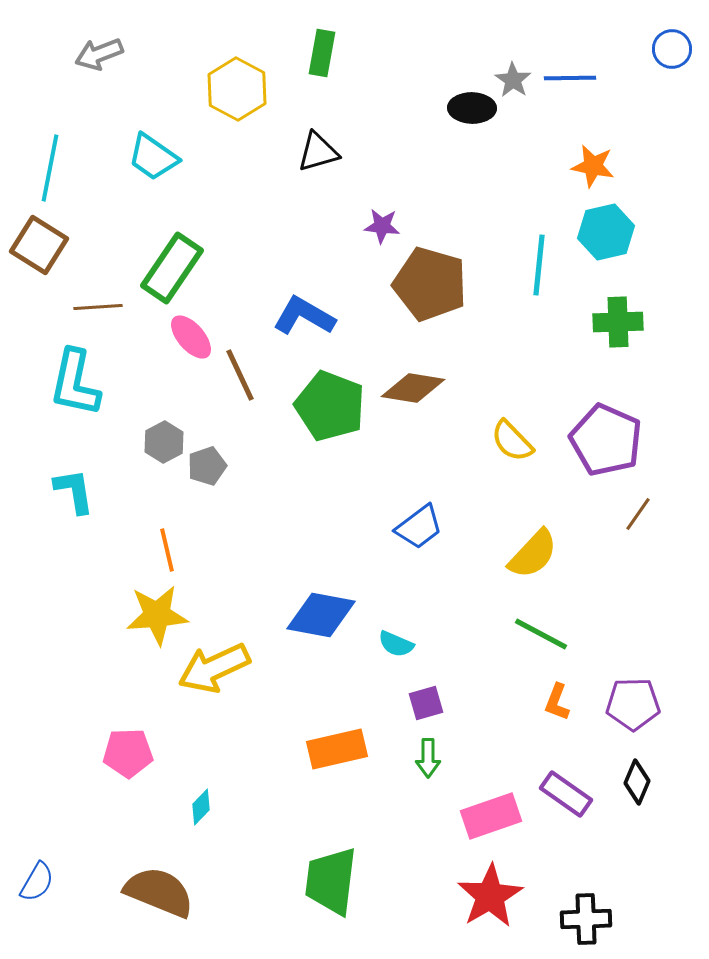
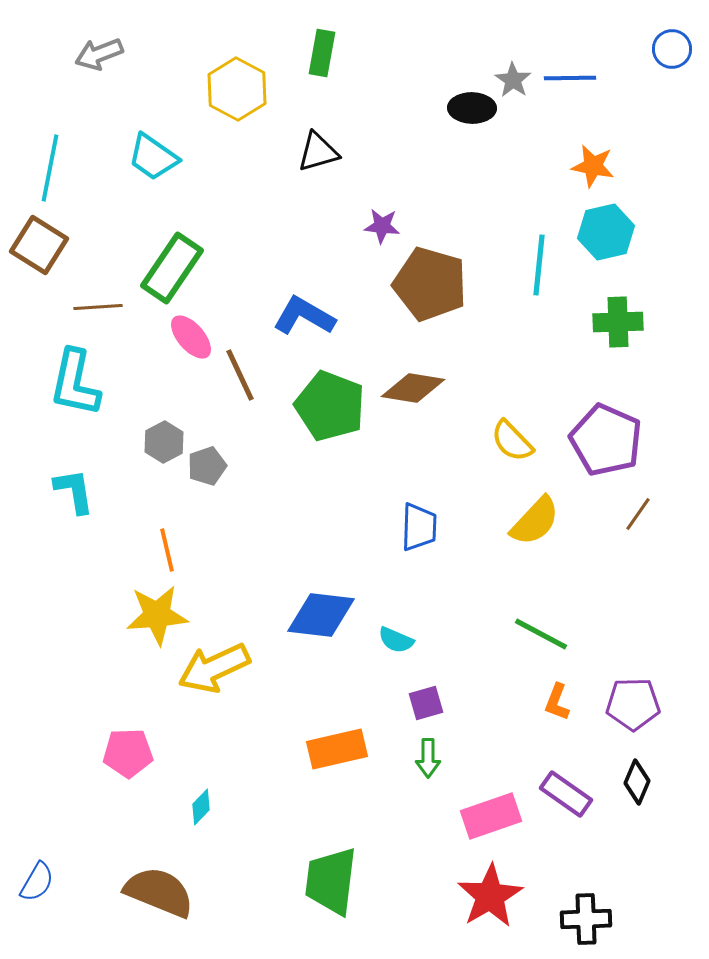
blue trapezoid at (419, 527): rotated 51 degrees counterclockwise
yellow semicircle at (533, 554): moved 2 px right, 33 px up
blue diamond at (321, 615): rotated 4 degrees counterclockwise
cyan semicircle at (396, 644): moved 4 px up
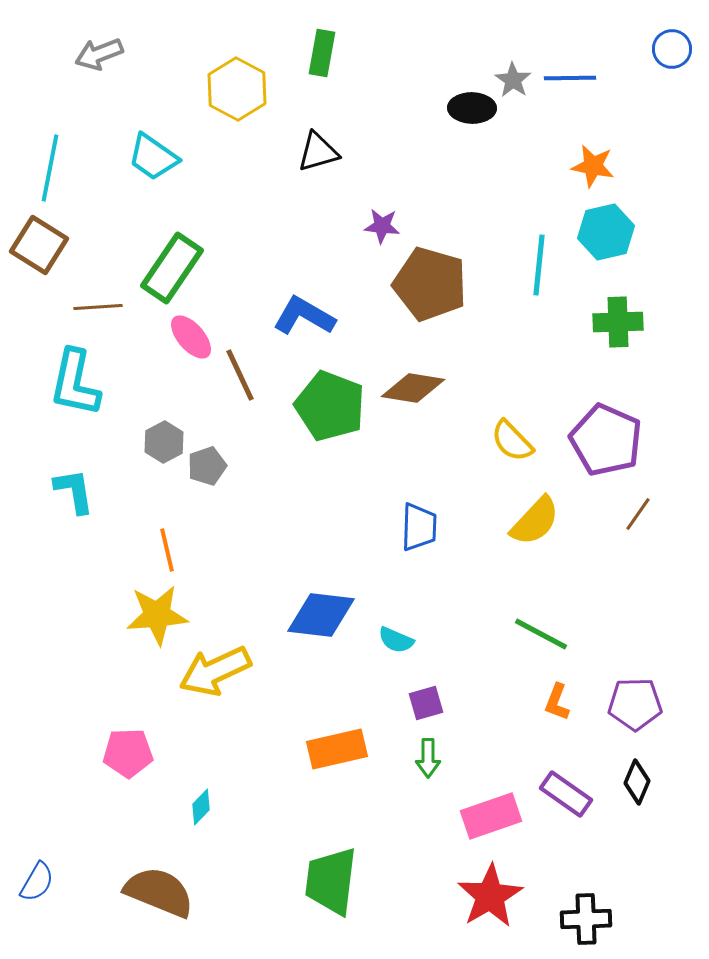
yellow arrow at (214, 668): moved 1 px right, 3 px down
purple pentagon at (633, 704): moved 2 px right
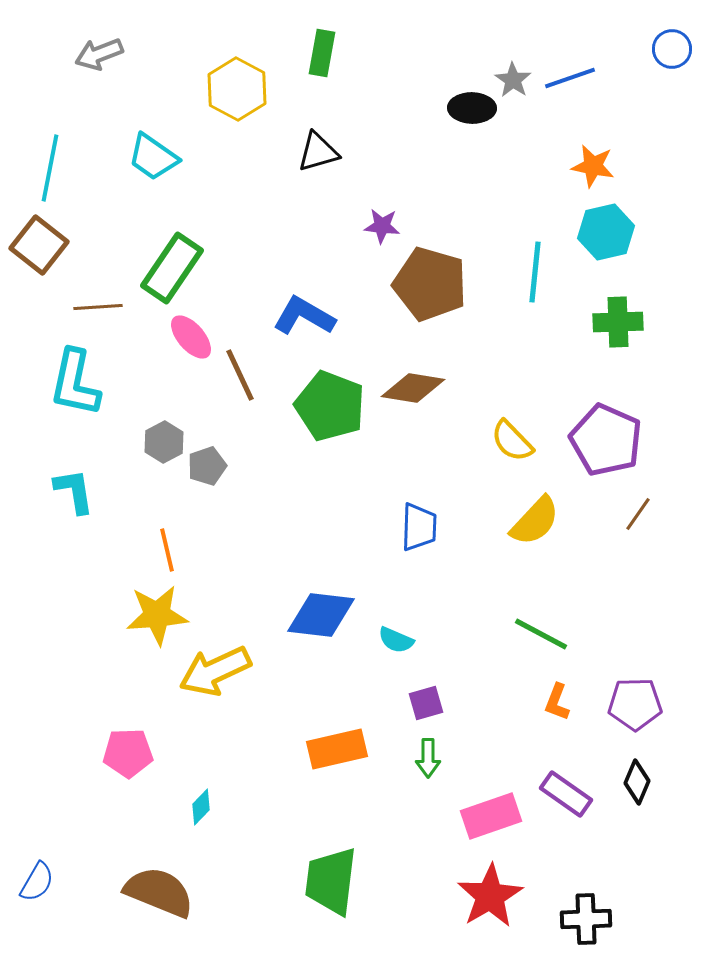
blue line at (570, 78): rotated 18 degrees counterclockwise
brown square at (39, 245): rotated 6 degrees clockwise
cyan line at (539, 265): moved 4 px left, 7 px down
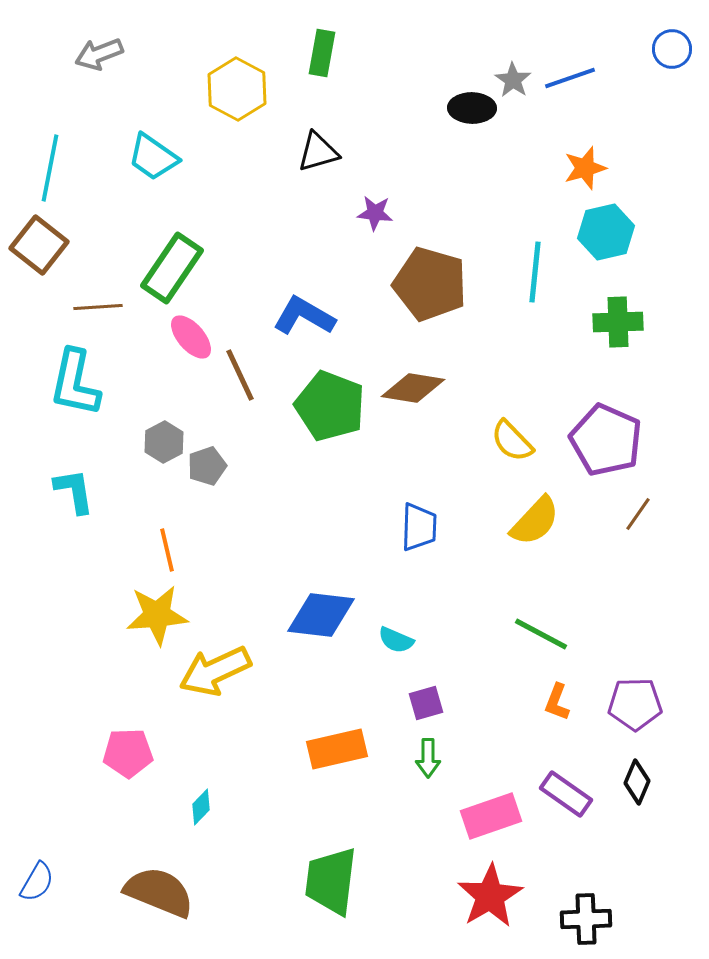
orange star at (593, 166): moved 8 px left, 2 px down; rotated 27 degrees counterclockwise
purple star at (382, 226): moved 7 px left, 13 px up
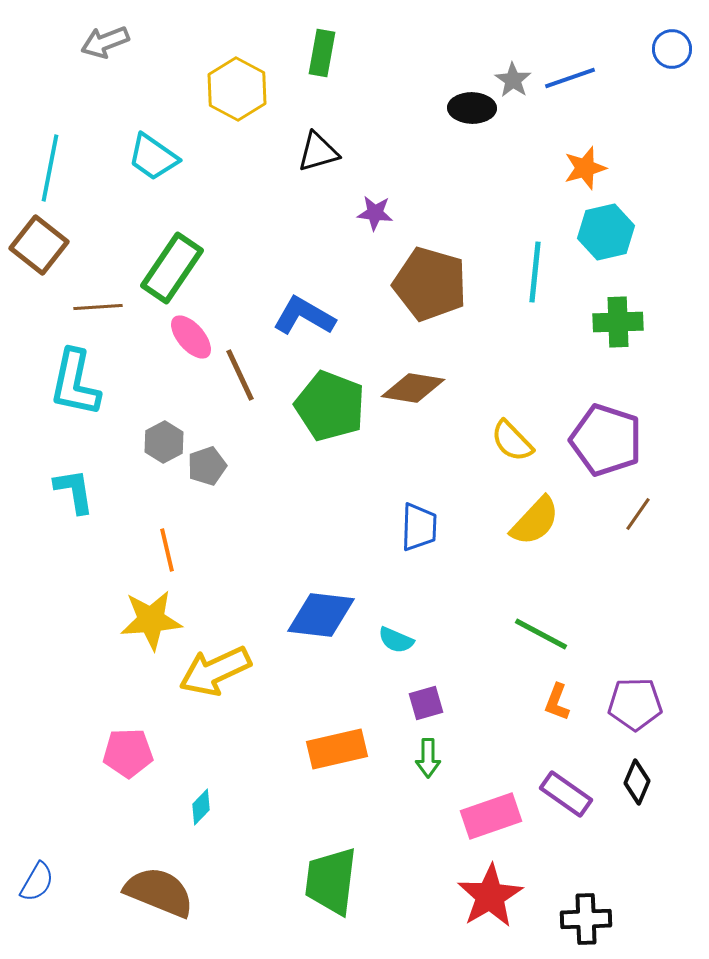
gray arrow at (99, 54): moved 6 px right, 12 px up
purple pentagon at (606, 440): rotated 6 degrees counterclockwise
yellow star at (157, 615): moved 6 px left, 5 px down
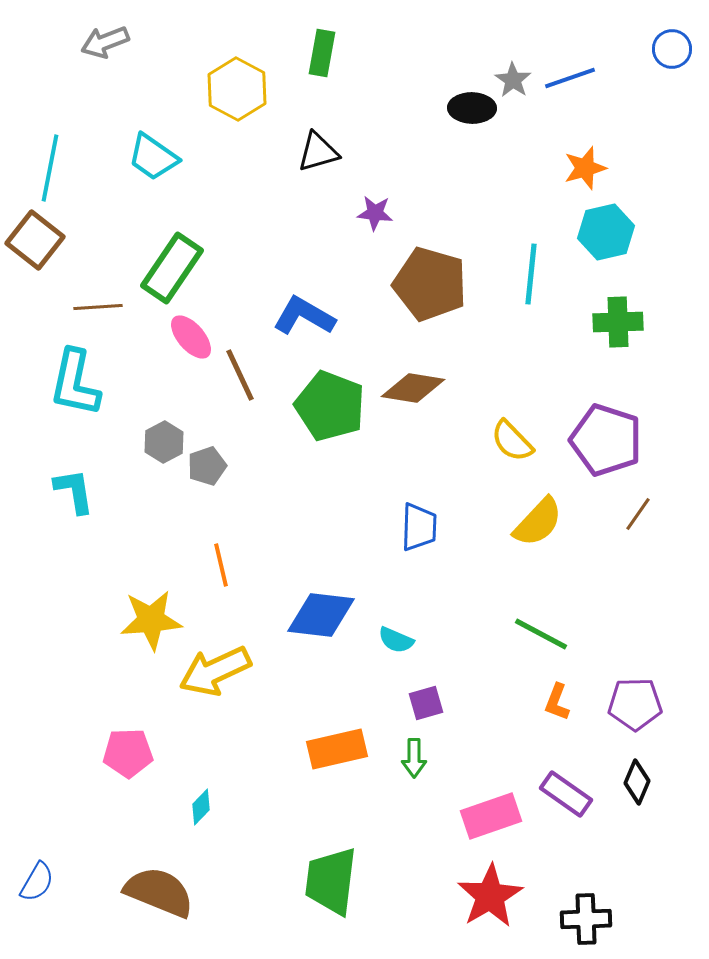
brown square at (39, 245): moved 4 px left, 5 px up
cyan line at (535, 272): moved 4 px left, 2 px down
yellow semicircle at (535, 521): moved 3 px right, 1 px down
orange line at (167, 550): moved 54 px right, 15 px down
green arrow at (428, 758): moved 14 px left
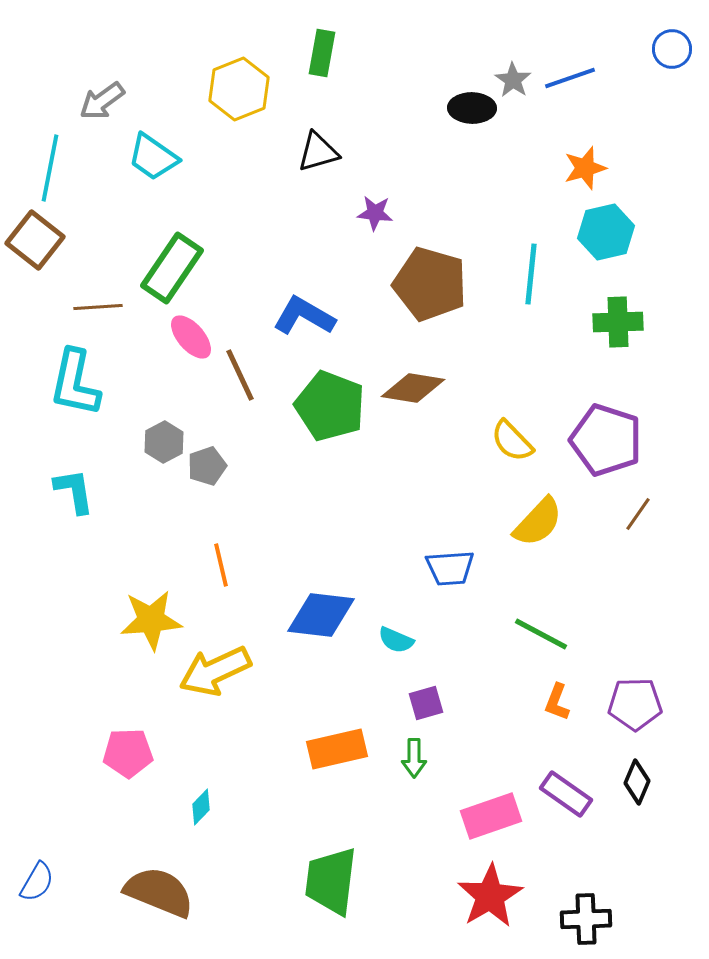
gray arrow at (105, 42): moved 3 px left, 59 px down; rotated 15 degrees counterclockwise
yellow hexagon at (237, 89): moved 2 px right; rotated 10 degrees clockwise
blue trapezoid at (419, 527): moved 31 px right, 41 px down; rotated 84 degrees clockwise
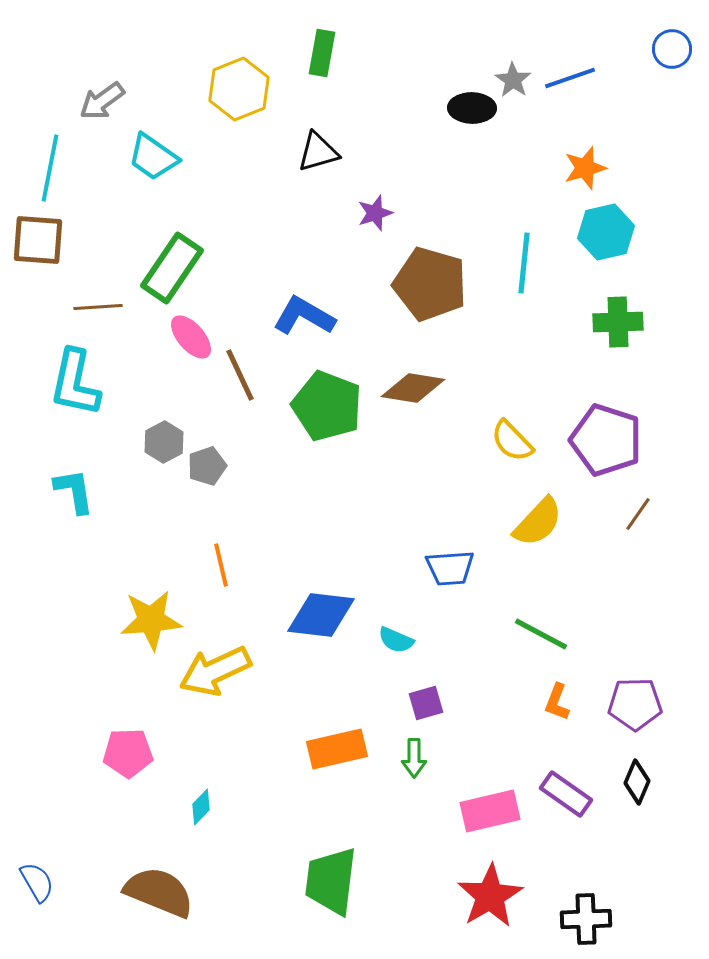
purple star at (375, 213): rotated 24 degrees counterclockwise
brown square at (35, 240): moved 3 px right; rotated 34 degrees counterclockwise
cyan line at (531, 274): moved 7 px left, 11 px up
green pentagon at (330, 406): moved 3 px left
pink rectangle at (491, 816): moved 1 px left, 5 px up; rotated 6 degrees clockwise
blue semicircle at (37, 882): rotated 60 degrees counterclockwise
